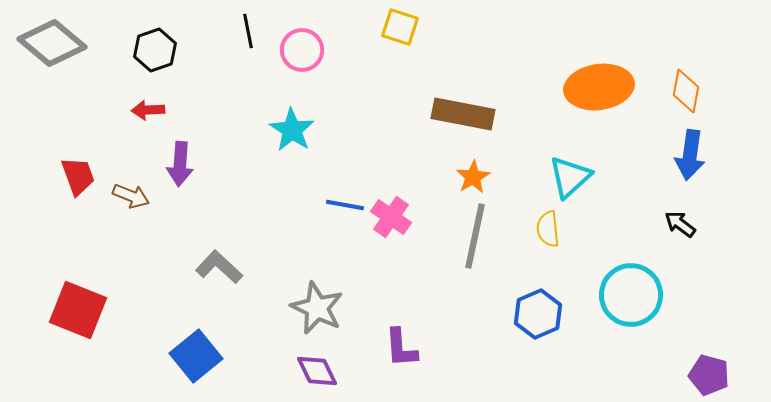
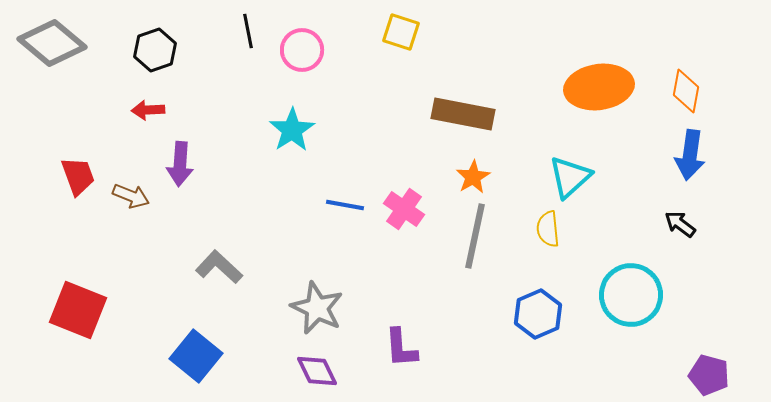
yellow square: moved 1 px right, 5 px down
cyan star: rotated 6 degrees clockwise
pink cross: moved 13 px right, 8 px up
blue square: rotated 12 degrees counterclockwise
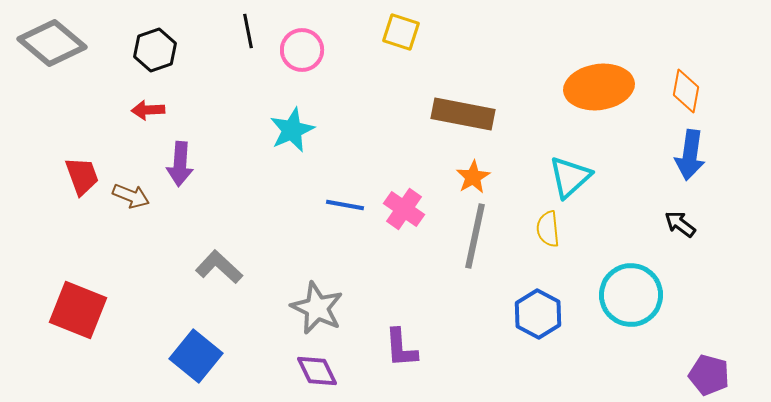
cyan star: rotated 9 degrees clockwise
red trapezoid: moved 4 px right
blue hexagon: rotated 9 degrees counterclockwise
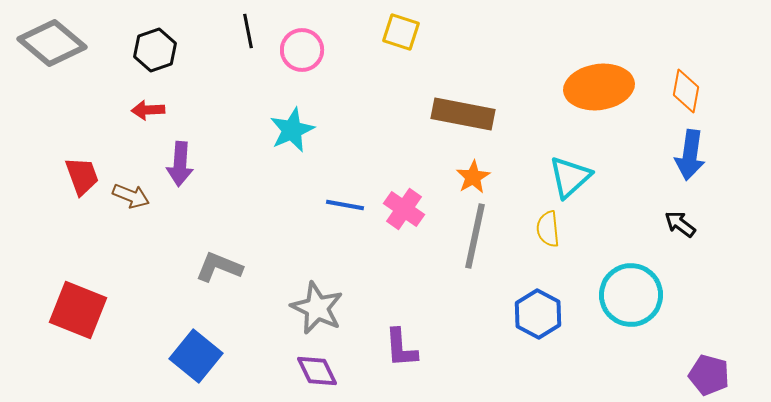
gray L-shape: rotated 21 degrees counterclockwise
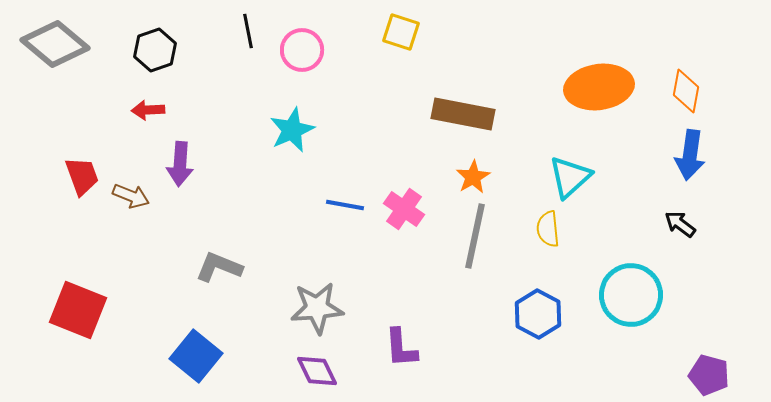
gray diamond: moved 3 px right, 1 px down
gray star: rotated 30 degrees counterclockwise
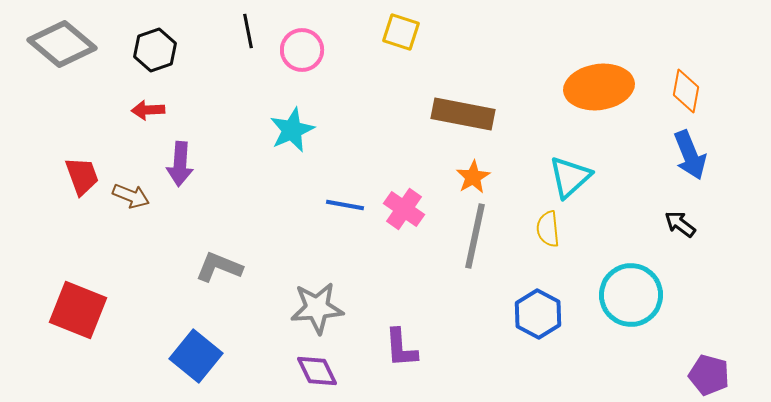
gray diamond: moved 7 px right
blue arrow: rotated 30 degrees counterclockwise
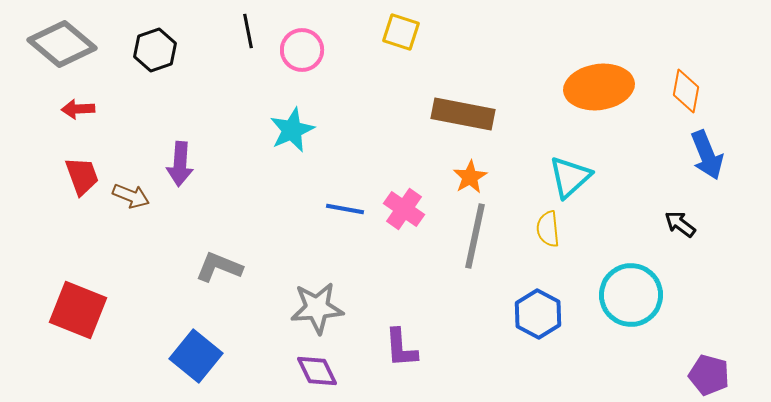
red arrow: moved 70 px left, 1 px up
blue arrow: moved 17 px right
orange star: moved 3 px left
blue line: moved 4 px down
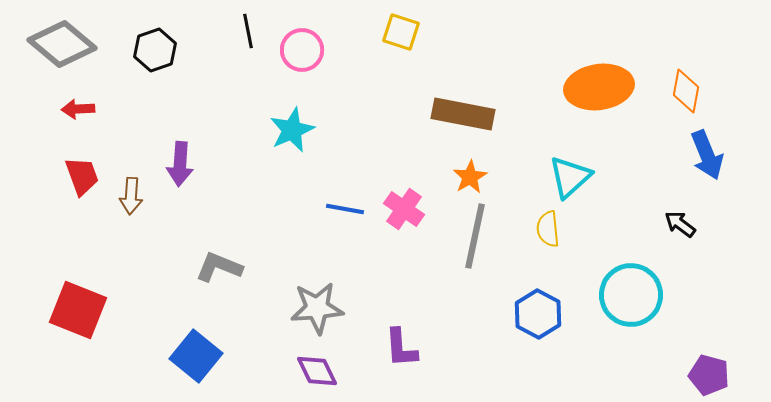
brown arrow: rotated 72 degrees clockwise
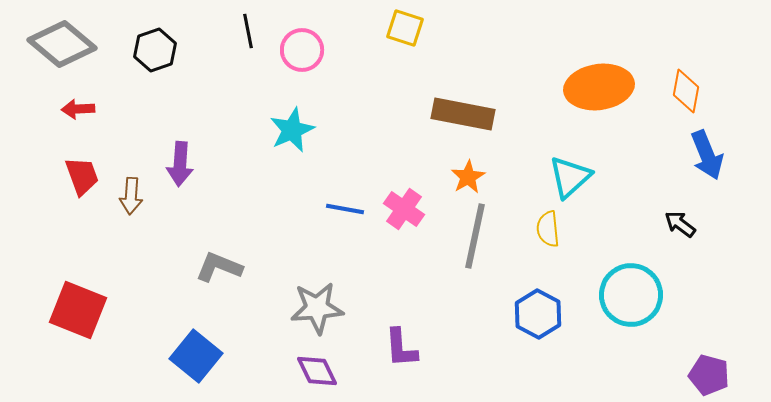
yellow square: moved 4 px right, 4 px up
orange star: moved 2 px left
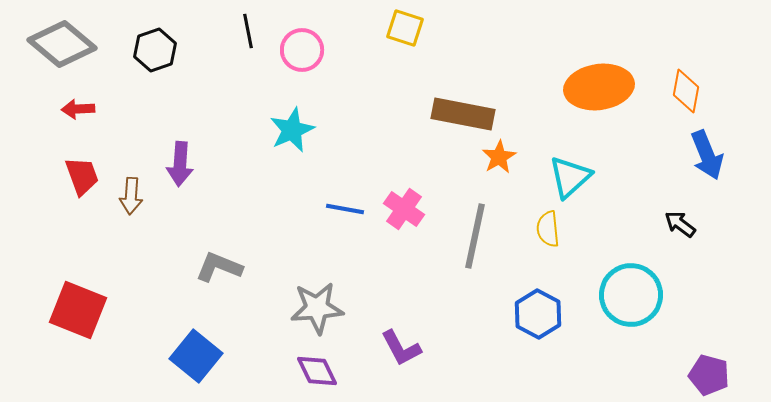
orange star: moved 31 px right, 20 px up
purple L-shape: rotated 24 degrees counterclockwise
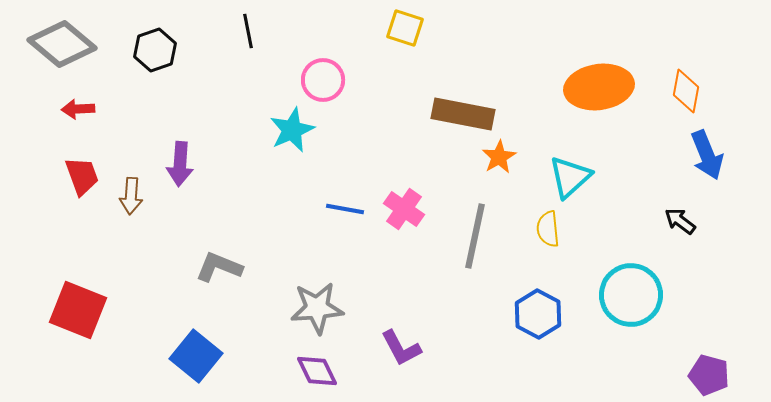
pink circle: moved 21 px right, 30 px down
black arrow: moved 3 px up
